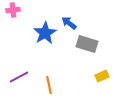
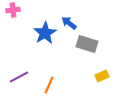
orange line: rotated 36 degrees clockwise
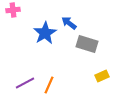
purple line: moved 6 px right, 6 px down
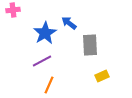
gray rectangle: moved 3 px right, 1 px down; rotated 70 degrees clockwise
purple line: moved 17 px right, 22 px up
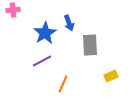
blue arrow: rotated 147 degrees counterclockwise
yellow rectangle: moved 9 px right
orange line: moved 14 px right, 1 px up
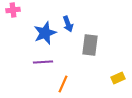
blue arrow: moved 1 px left, 1 px down
blue star: rotated 10 degrees clockwise
gray rectangle: rotated 10 degrees clockwise
purple line: moved 1 px right, 1 px down; rotated 24 degrees clockwise
yellow rectangle: moved 7 px right, 2 px down
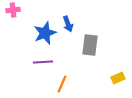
orange line: moved 1 px left
